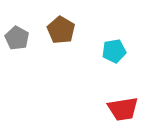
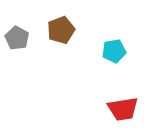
brown pentagon: rotated 20 degrees clockwise
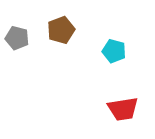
gray pentagon: rotated 15 degrees counterclockwise
cyan pentagon: rotated 25 degrees clockwise
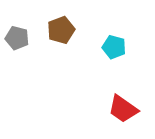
cyan pentagon: moved 4 px up
red trapezoid: rotated 44 degrees clockwise
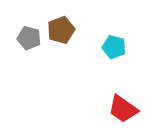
gray pentagon: moved 12 px right
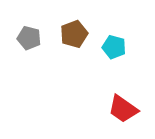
brown pentagon: moved 13 px right, 4 px down
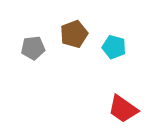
gray pentagon: moved 4 px right, 10 px down; rotated 20 degrees counterclockwise
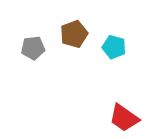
red trapezoid: moved 1 px right, 9 px down
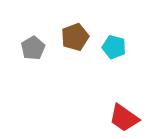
brown pentagon: moved 1 px right, 3 px down
gray pentagon: rotated 25 degrees counterclockwise
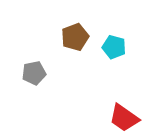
gray pentagon: moved 1 px right, 25 px down; rotated 20 degrees clockwise
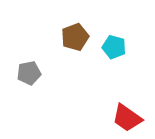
gray pentagon: moved 5 px left
red trapezoid: moved 3 px right
